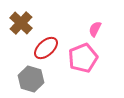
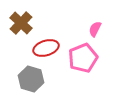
red ellipse: rotated 25 degrees clockwise
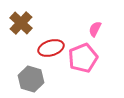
red ellipse: moved 5 px right
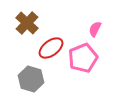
brown cross: moved 6 px right
red ellipse: rotated 20 degrees counterclockwise
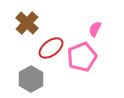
pink pentagon: moved 1 px left, 1 px up
gray hexagon: rotated 15 degrees clockwise
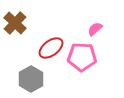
brown cross: moved 12 px left
pink semicircle: rotated 21 degrees clockwise
pink pentagon: rotated 24 degrees clockwise
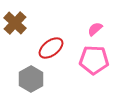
pink pentagon: moved 12 px right, 3 px down
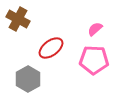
brown cross: moved 3 px right, 4 px up; rotated 15 degrees counterclockwise
gray hexagon: moved 3 px left
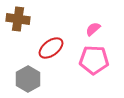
brown cross: rotated 20 degrees counterclockwise
pink semicircle: moved 2 px left
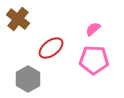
brown cross: rotated 30 degrees clockwise
